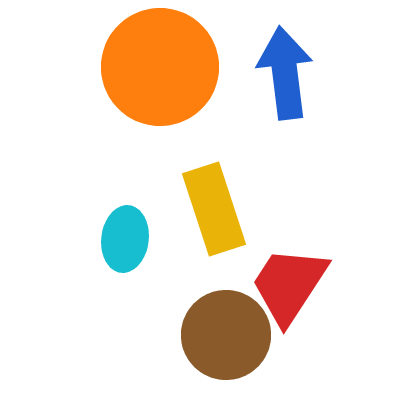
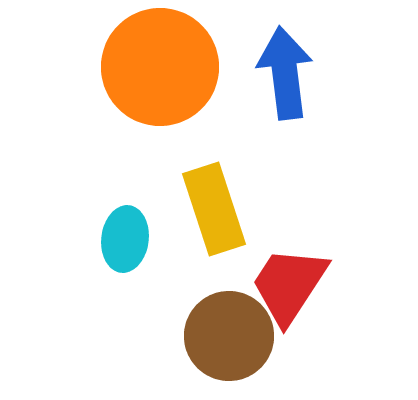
brown circle: moved 3 px right, 1 px down
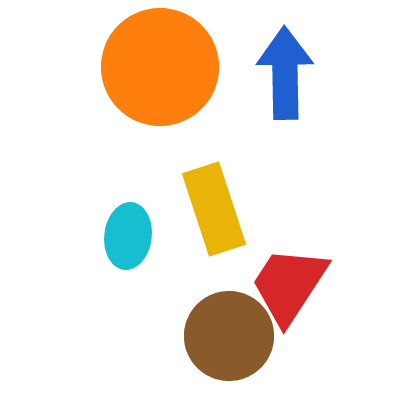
blue arrow: rotated 6 degrees clockwise
cyan ellipse: moved 3 px right, 3 px up
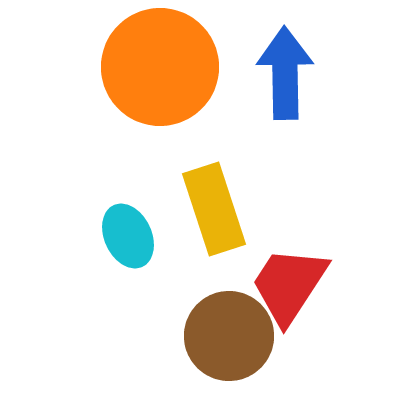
cyan ellipse: rotated 32 degrees counterclockwise
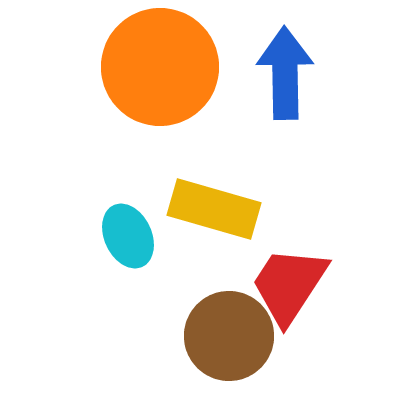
yellow rectangle: rotated 56 degrees counterclockwise
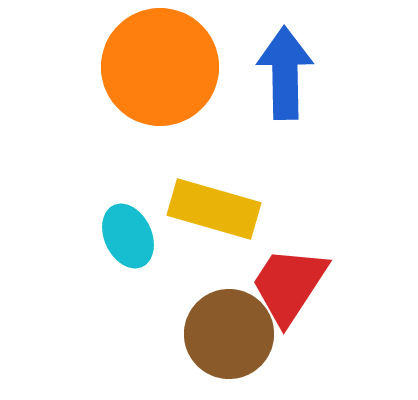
brown circle: moved 2 px up
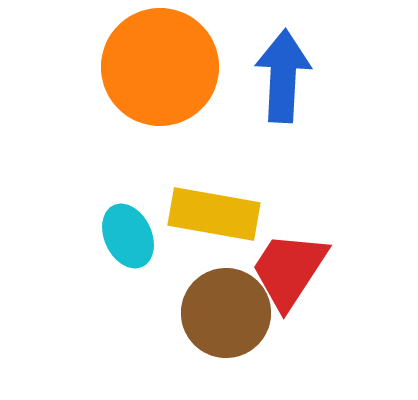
blue arrow: moved 2 px left, 3 px down; rotated 4 degrees clockwise
yellow rectangle: moved 5 px down; rotated 6 degrees counterclockwise
red trapezoid: moved 15 px up
brown circle: moved 3 px left, 21 px up
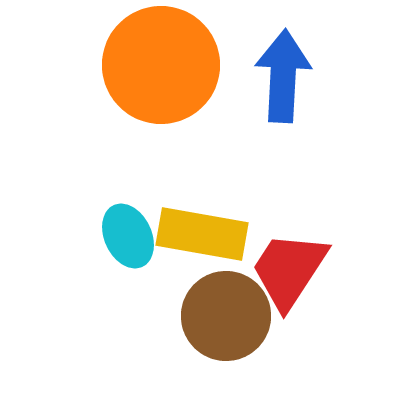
orange circle: moved 1 px right, 2 px up
yellow rectangle: moved 12 px left, 20 px down
brown circle: moved 3 px down
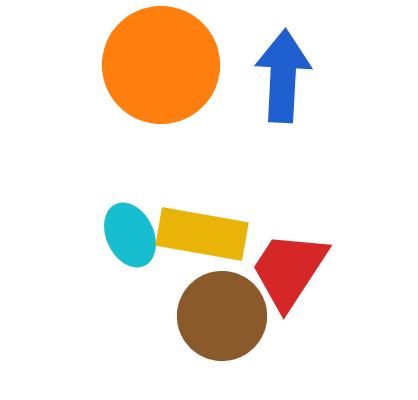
cyan ellipse: moved 2 px right, 1 px up
brown circle: moved 4 px left
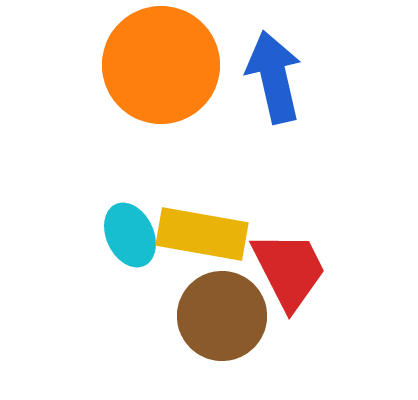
blue arrow: moved 9 px left, 1 px down; rotated 16 degrees counterclockwise
red trapezoid: rotated 120 degrees clockwise
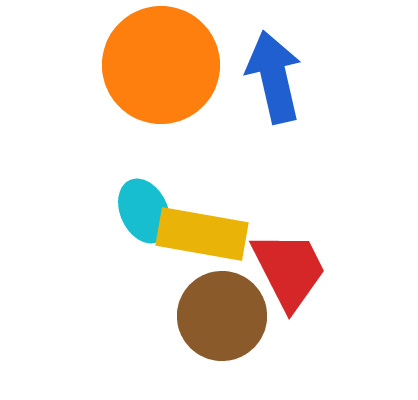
cyan ellipse: moved 14 px right, 24 px up
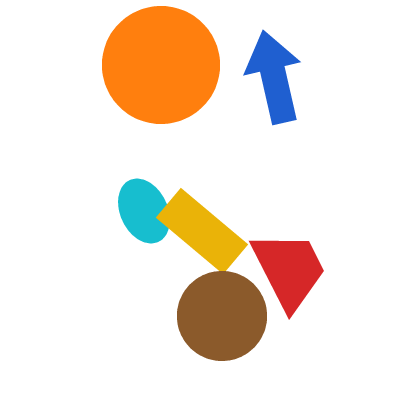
yellow rectangle: moved 3 px up; rotated 30 degrees clockwise
